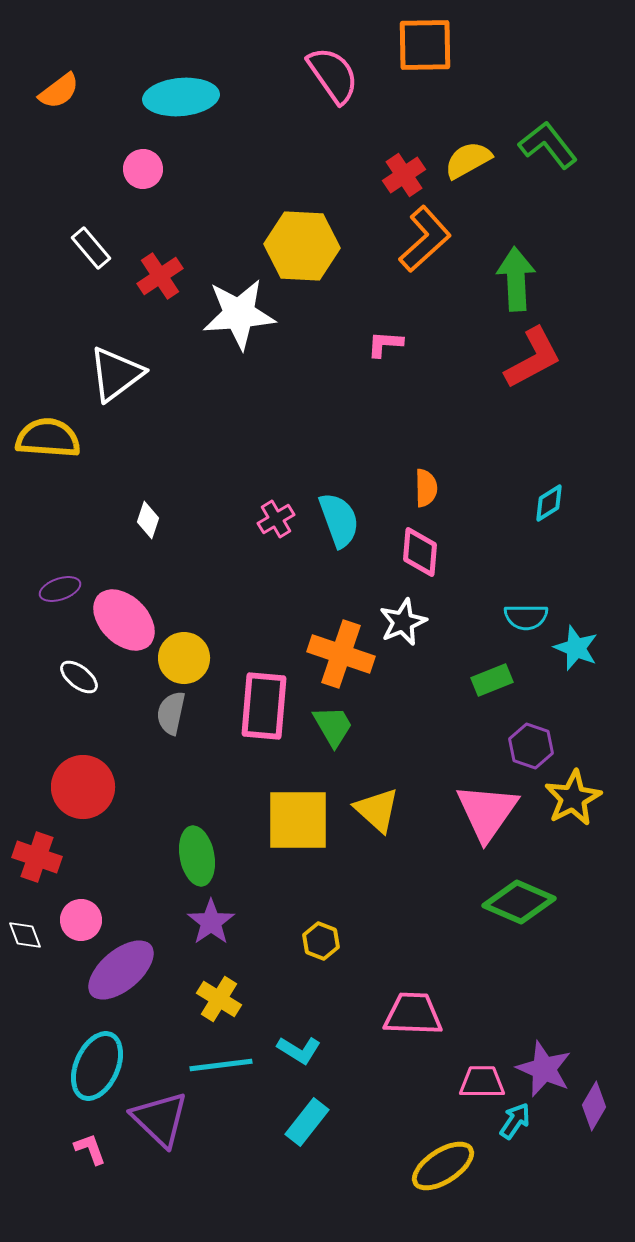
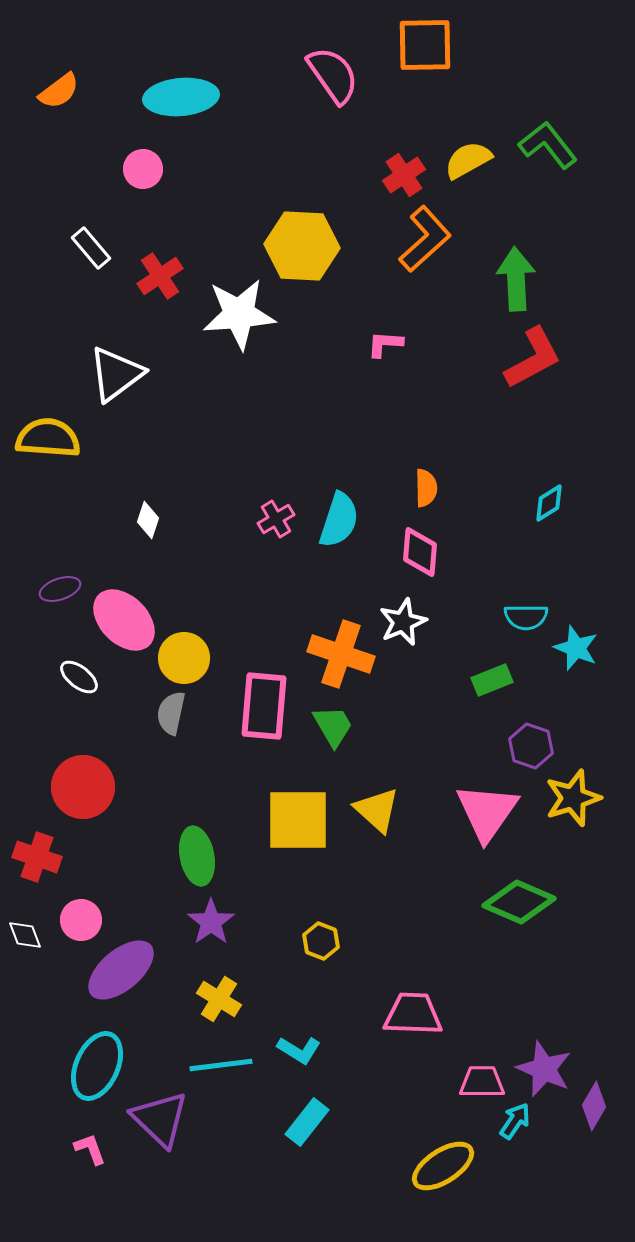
cyan semicircle at (339, 520): rotated 38 degrees clockwise
yellow star at (573, 798): rotated 10 degrees clockwise
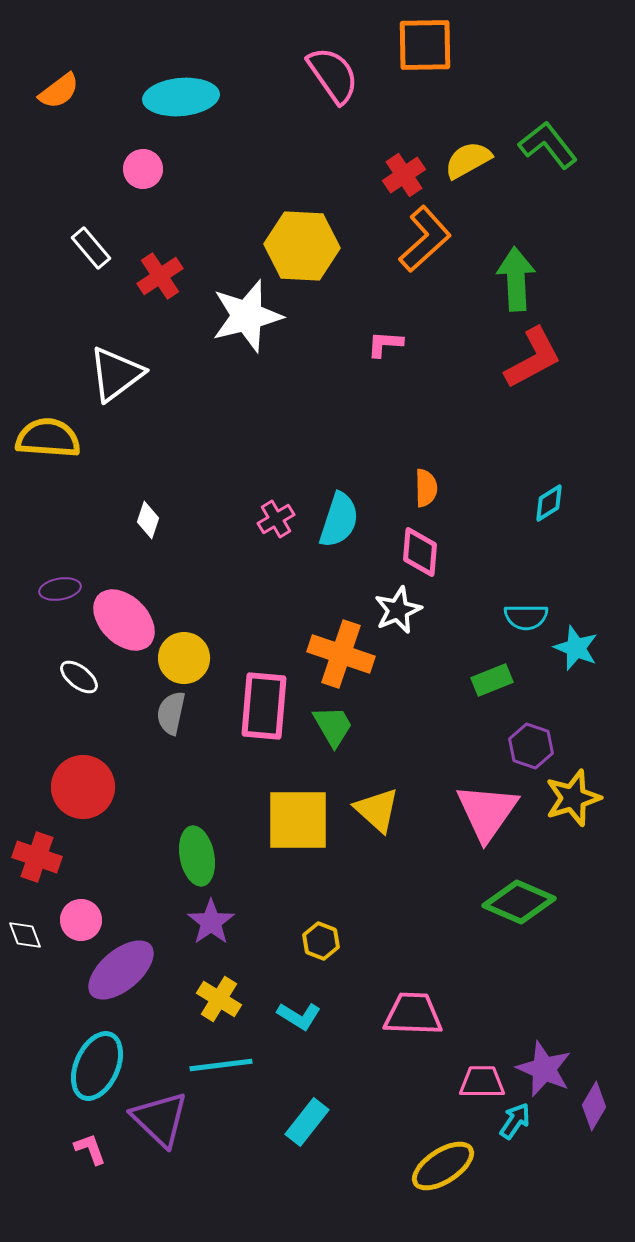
white star at (239, 314): moved 8 px right, 2 px down; rotated 10 degrees counterclockwise
purple ellipse at (60, 589): rotated 9 degrees clockwise
white star at (403, 622): moved 5 px left, 12 px up
cyan L-shape at (299, 1050): moved 34 px up
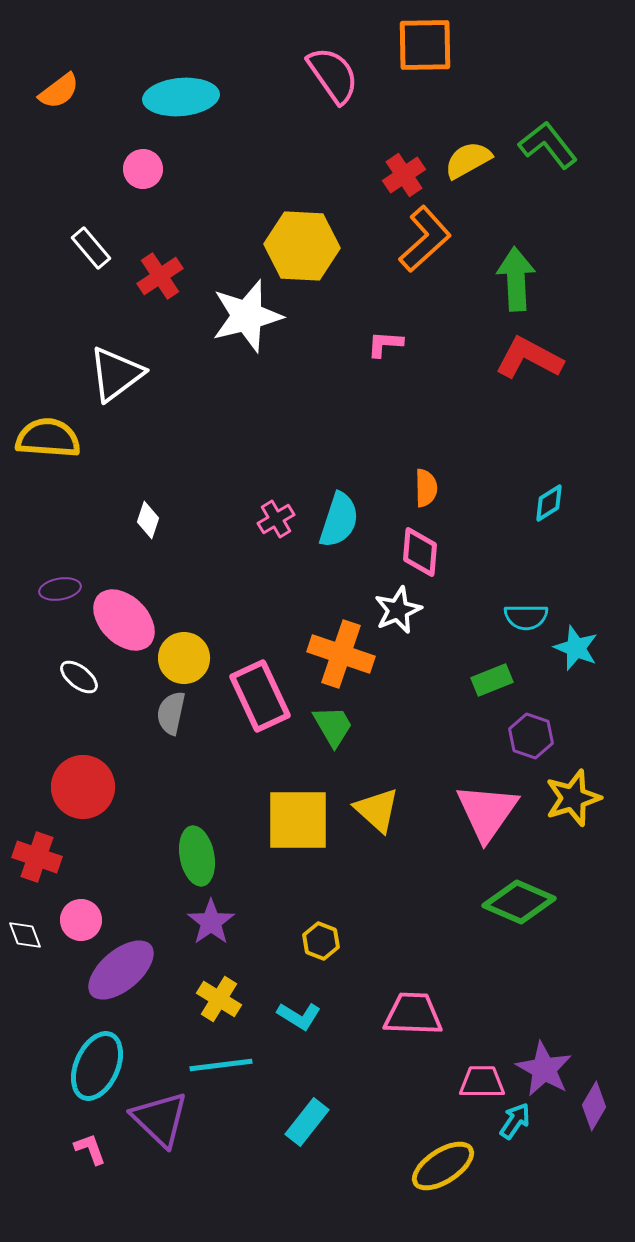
red L-shape at (533, 358): moved 4 px left; rotated 124 degrees counterclockwise
pink rectangle at (264, 706): moved 4 px left, 10 px up; rotated 30 degrees counterclockwise
purple hexagon at (531, 746): moved 10 px up
purple star at (544, 1069): rotated 6 degrees clockwise
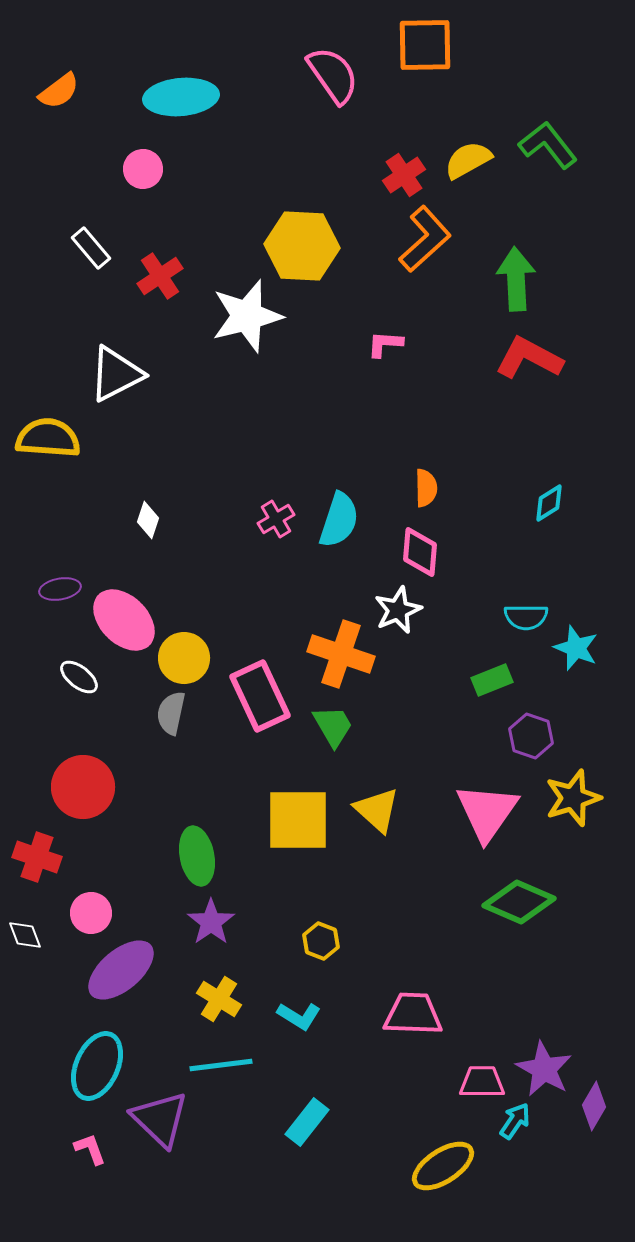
white triangle at (116, 374): rotated 10 degrees clockwise
pink circle at (81, 920): moved 10 px right, 7 px up
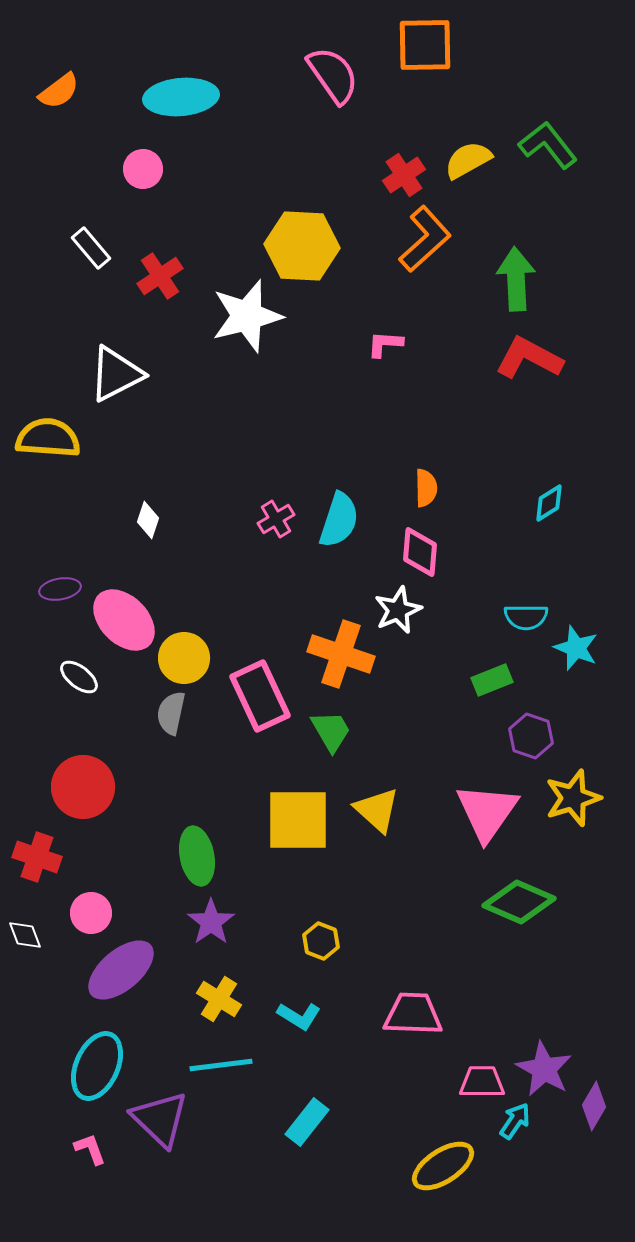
green trapezoid at (333, 726): moved 2 px left, 5 px down
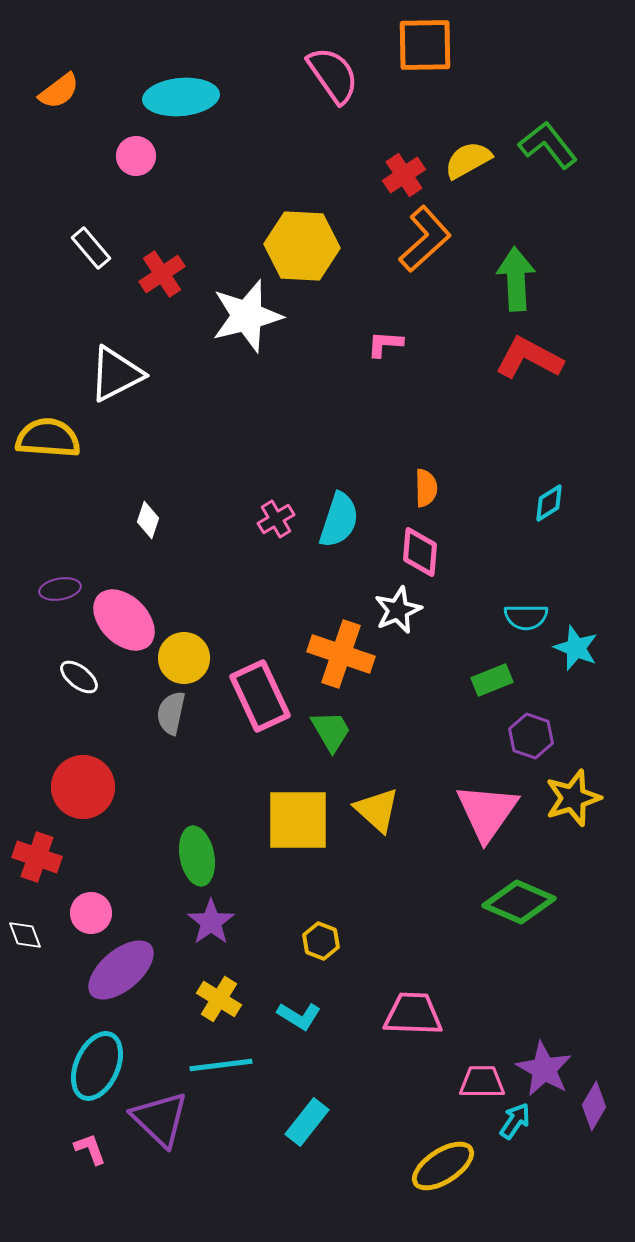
pink circle at (143, 169): moved 7 px left, 13 px up
red cross at (160, 276): moved 2 px right, 2 px up
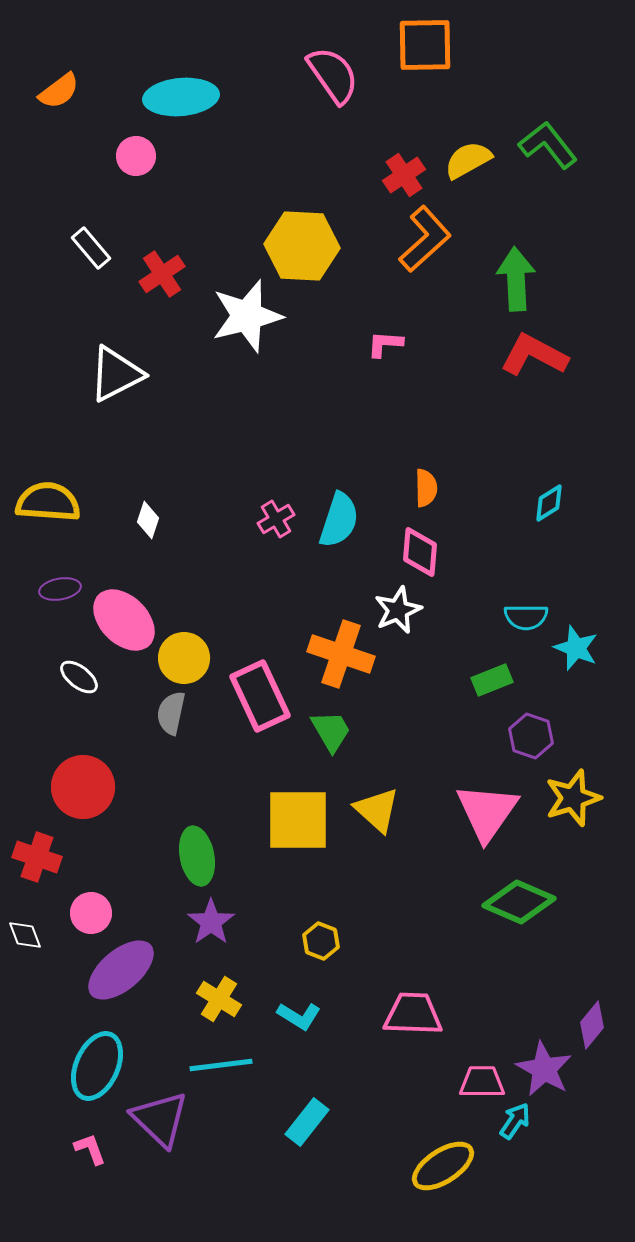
red L-shape at (529, 358): moved 5 px right, 3 px up
yellow semicircle at (48, 438): moved 64 px down
purple diamond at (594, 1106): moved 2 px left, 81 px up; rotated 9 degrees clockwise
